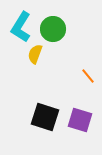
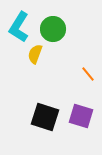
cyan L-shape: moved 2 px left
orange line: moved 2 px up
purple square: moved 1 px right, 4 px up
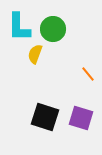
cyan L-shape: rotated 32 degrees counterclockwise
purple square: moved 2 px down
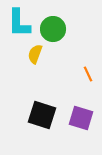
cyan L-shape: moved 4 px up
orange line: rotated 14 degrees clockwise
black square: moved 3 px left, 2 px up
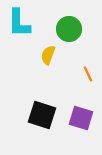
green circle: moved 16 px right
yellow semicircle: moved 13 px right, 1 px down
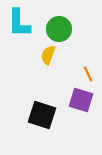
green circle: moved 10 px left
purple square: moved 18 px up
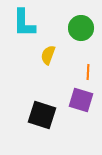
cyan L-shape: moved 5 px right
green circle: moved 22 px right, 1 px up
orange line: moved 2 px up; rotated 28 degrees clockwise
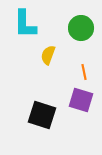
cyan L-shape: moved 1 px right, 1 px down
orange line: moved 4 px left; rotated 14 degrees counterclockwise
